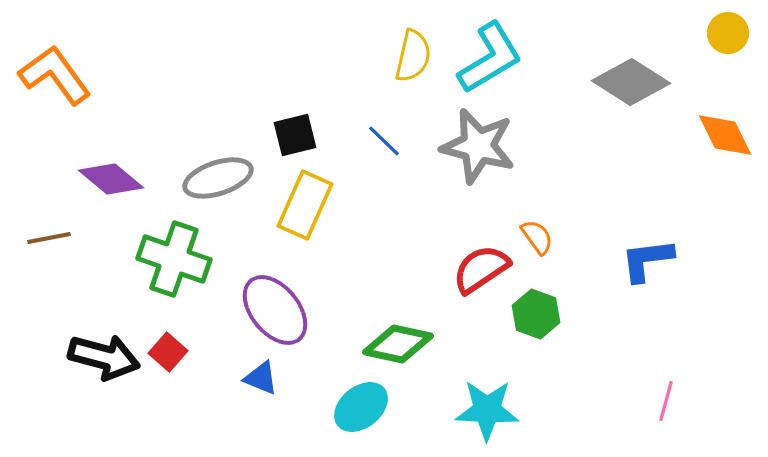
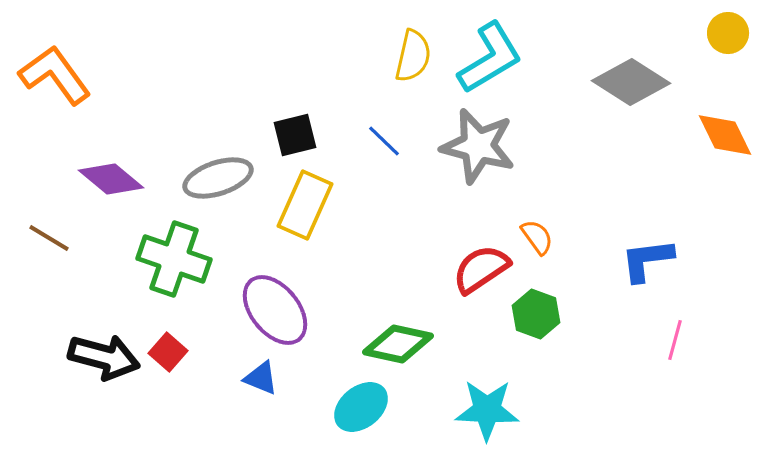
brown line: rotated 42 degrees clockwise
pink line: moved 9 px right, 61 px up
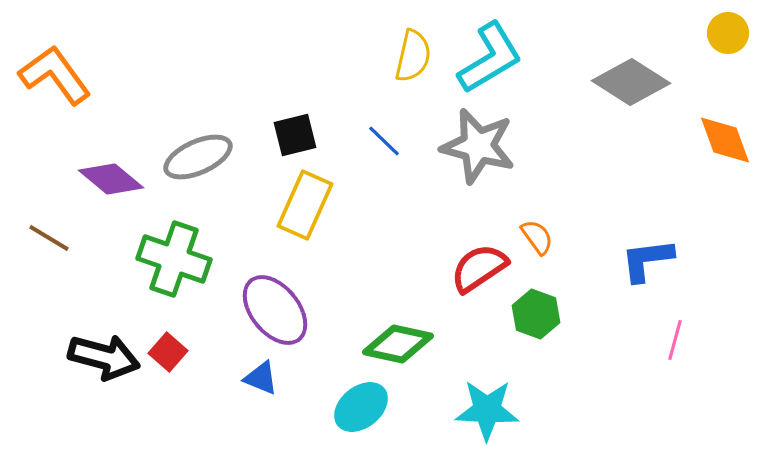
orange diamond: moved 5 px down; rotated 6 degrees clockwise
gray ellipse: moved 20 px left, 21 px up; rotated 6 degrees counterclockwise
red semicircle: moved 2 px left, 1 px up
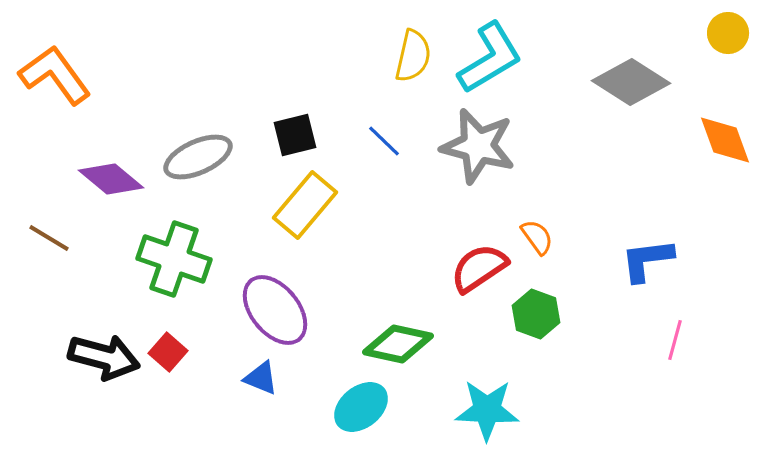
yellow rectangle: rotated 16 degrees clockwise
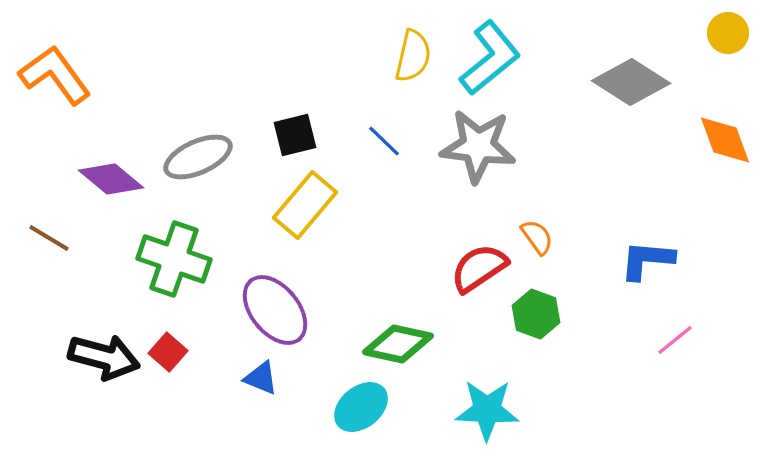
cyan L-shape: rotated 8 degrees counterclockwise
gray star: rotated 8 degrees counterclockwise
blue L-shape: rotated 12 degrees clockwise
pink line: rotated 36 degrees clockwise
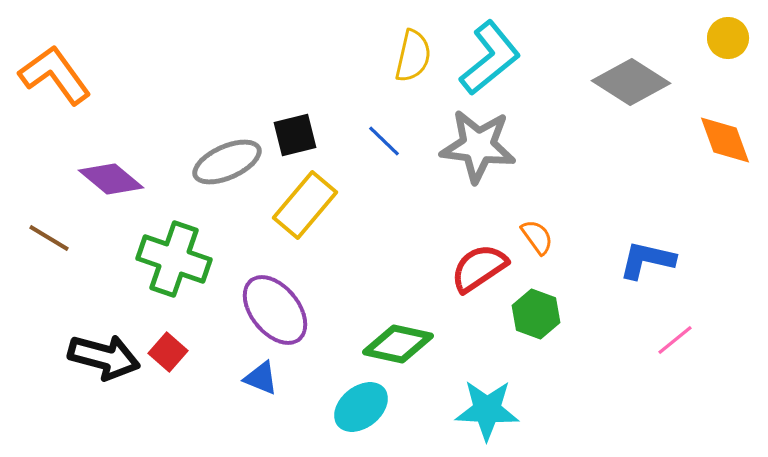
yellow circle: moved 5 px down
gray ellipse: moved 29 px right, 5 px down
blue L-shape: rotated 8 degrees clockwise
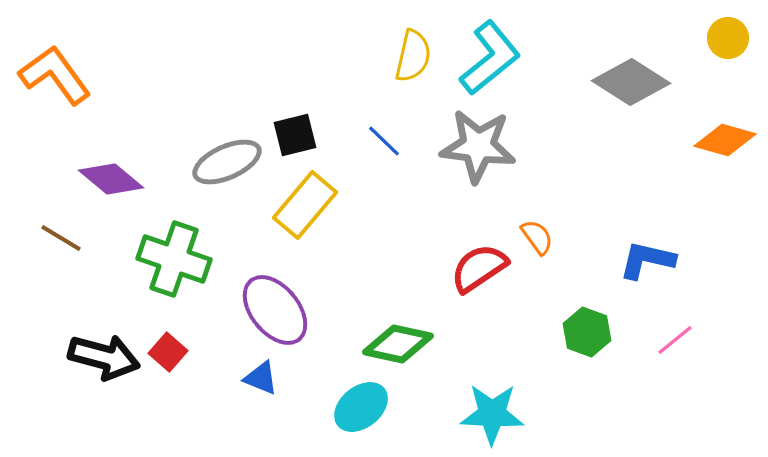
orange diamond: rotated 54 degrees counterclockwise
brown line: moved 12 px right
green hexagon: moved 51 px right, 18 px down
cyan star: moved 5 px right, 4 px down
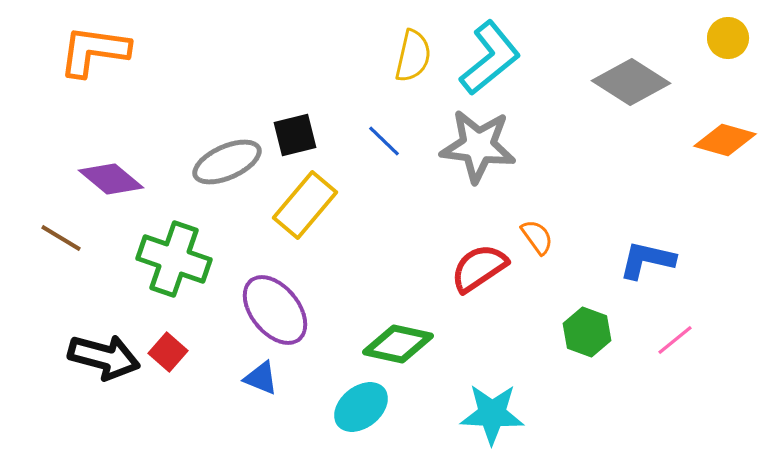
orange L-shape: moved 39 px right, 24 px up; rotated 46 degrees counterclockwise
